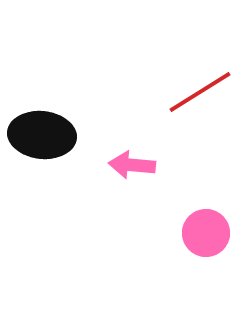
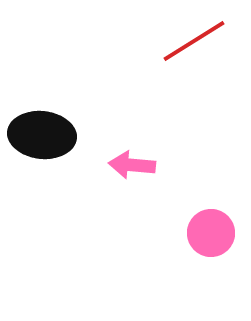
red line: moved 6 px left, 51 px up
pink circle: moved 5 px right
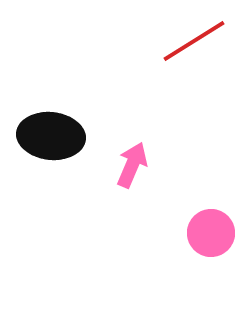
black ellipse: moved 9 px right, 1 px down
pink arrow: rotated 108 degrees clockwise
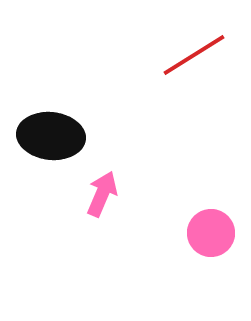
red line: moved 14 px down
pink arrow: moved 30 px left, 29 px down
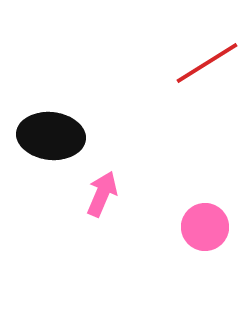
red line: moved 13 px right, 8 px down
pink circle: moved 6 px left, 6 px up
